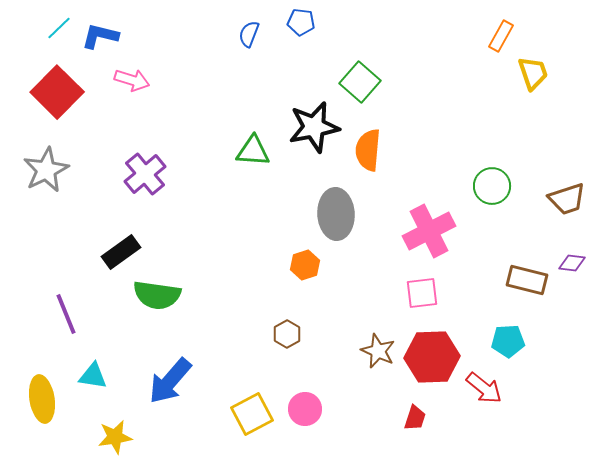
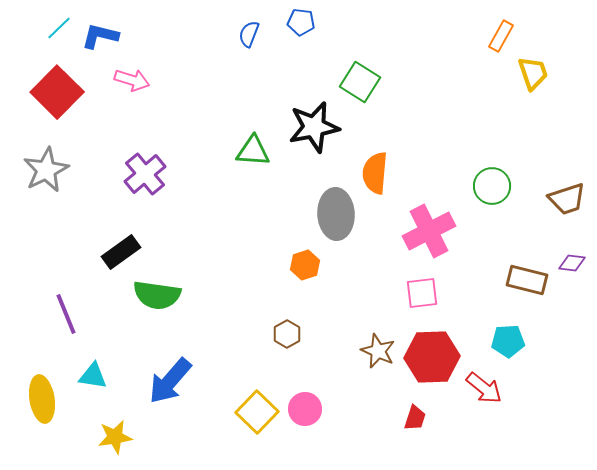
green square: rotated 9 degrees counterclockwise
orange semicircle: moved 7 px right, 23 px down
yellow square: moved 5 px right, 2 px up; rotated 18 degrees counterclockwise
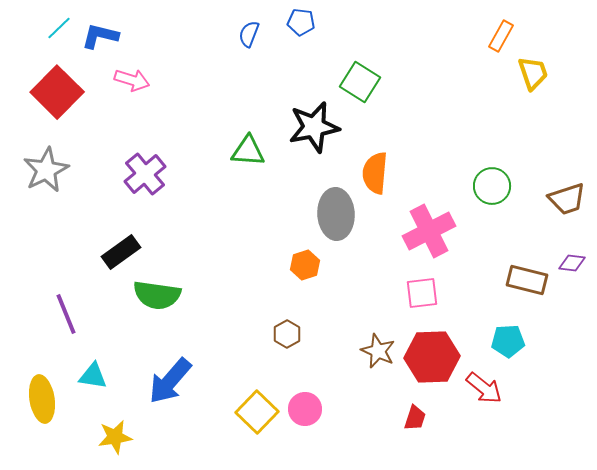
green triangle: moved 5 px left
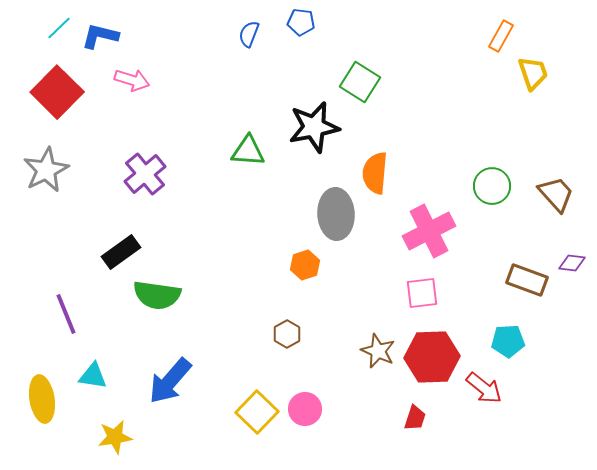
brown trapezoid: moved 11 px left, 5 px up; rotated 114 degrees counterclockwise
brown rectangle: rotated 6 degrees clockwise
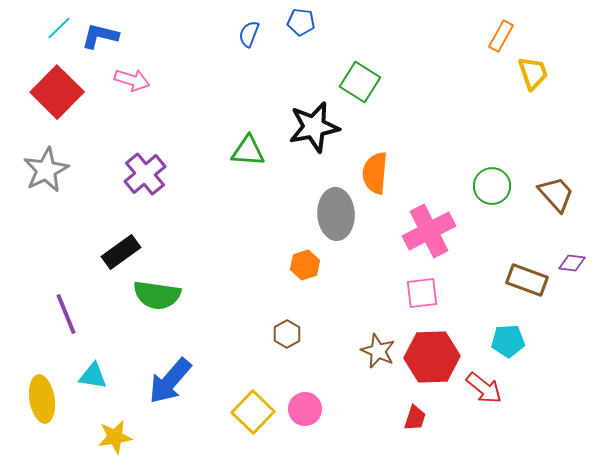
yellow square: moved 4 px left
